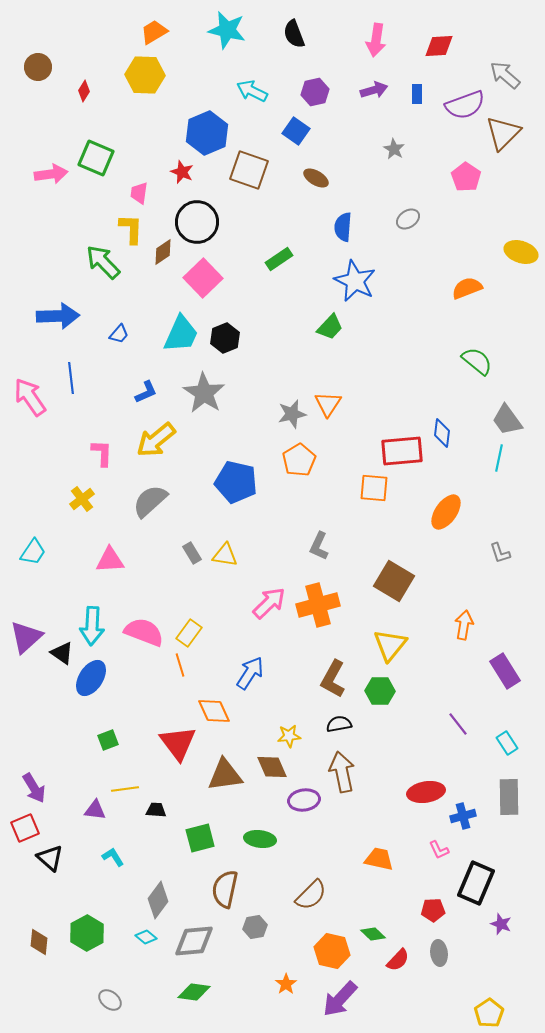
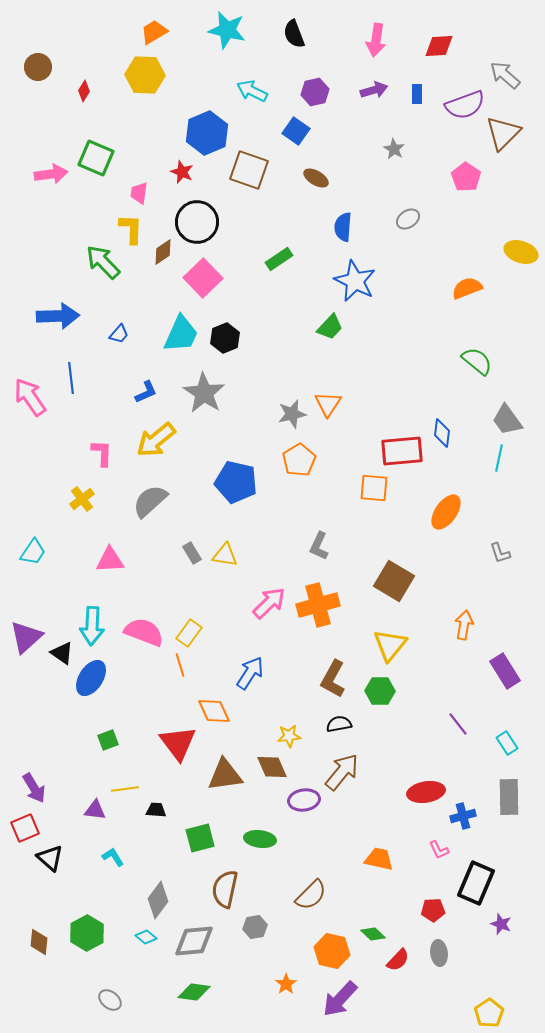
brown arrow at (342, 772): rotated 51 degrees clockwise
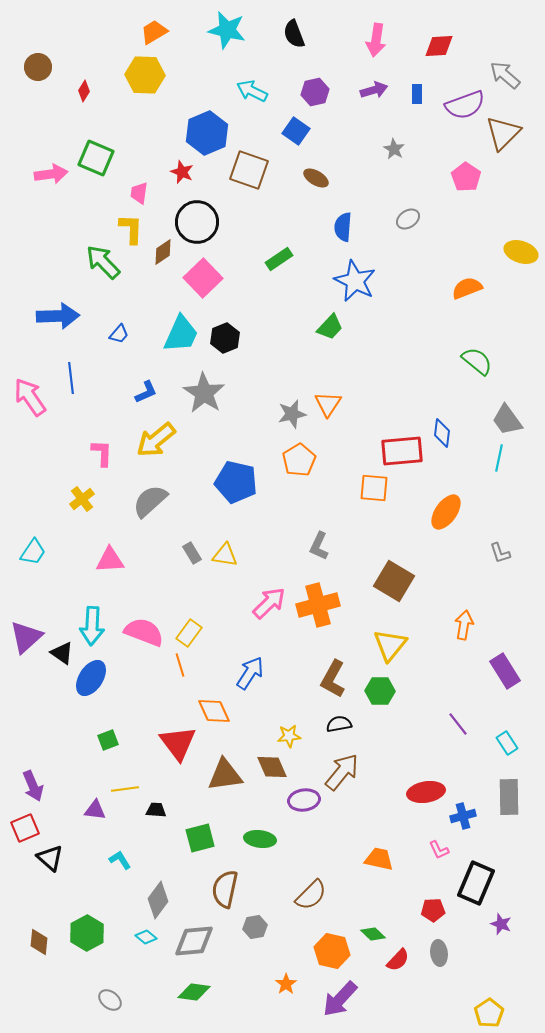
purple arrow at (34, 788): moved 1 px left, 2 px up; rotated 8 degrees clockwise
cyan L-shape at (113, 857): moved 7 px right, 3 px down
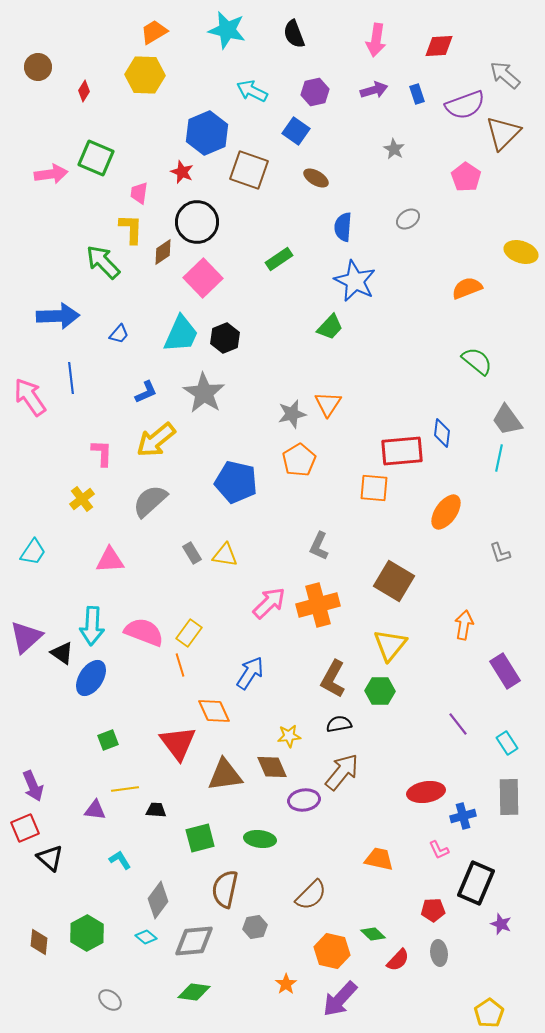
blue rectangle at (417, 94): rotated 18 degrees counterclockwise
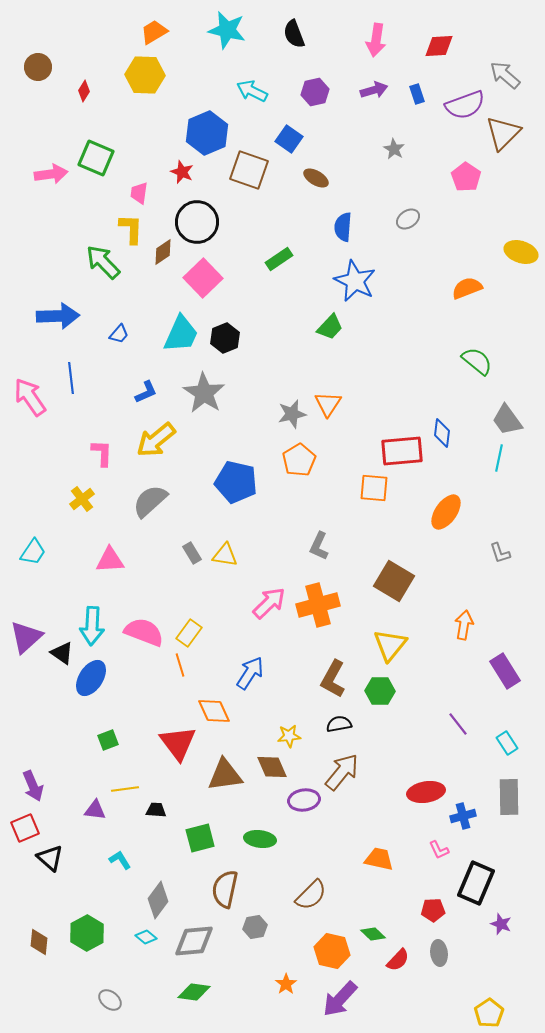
blue square at (296, 131): moved 7 px left, 8 px down
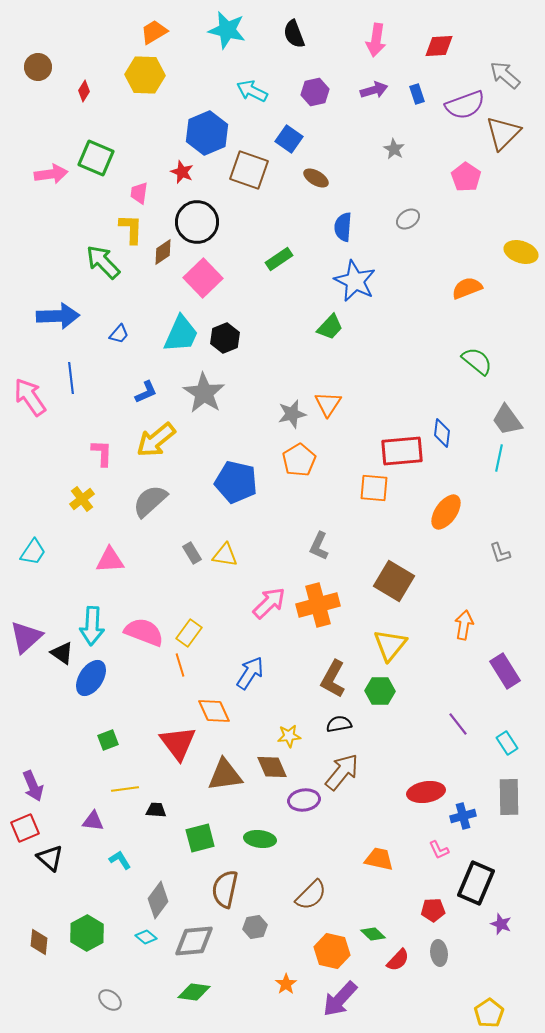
purple triangle at (95, 810): moved 2 px left, 11 px down
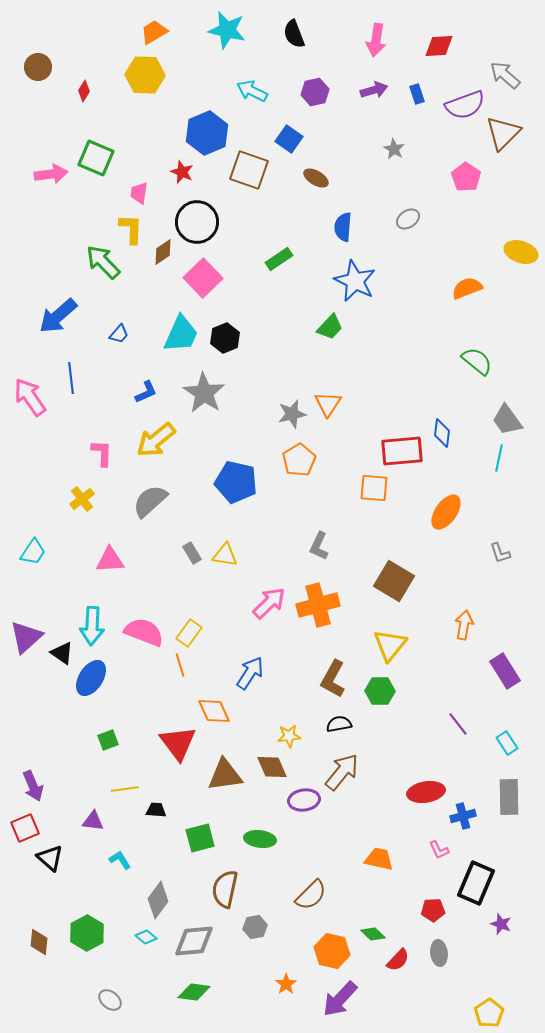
blue arrow at (58, 316): rotated 141 degrees clockwise
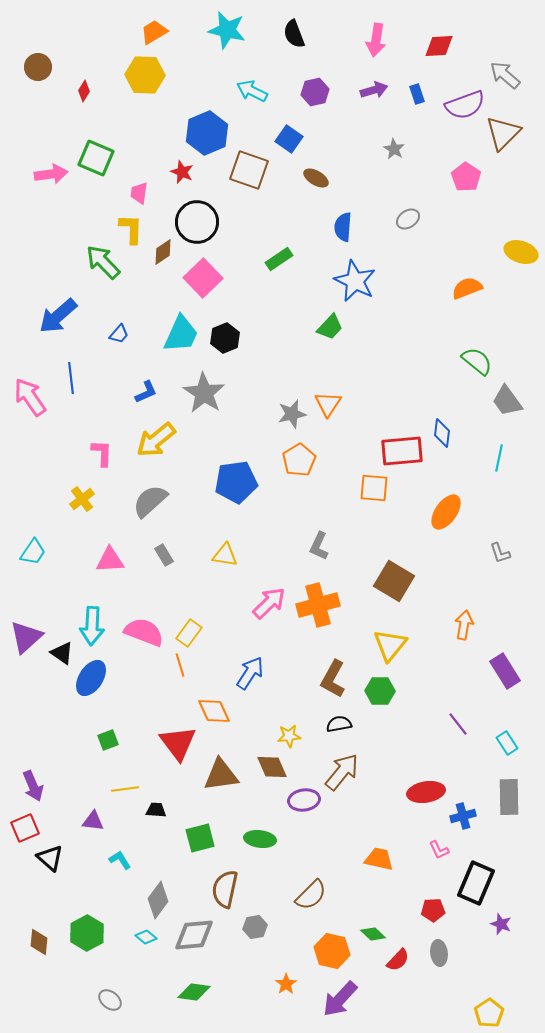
gray trapezoid at (507, 420): moved 19 px up
blue pentagon at (236, 482): rotated 21 degrees counterclockwise
gray rectangle at (192, 553): moved 28 px left, 2 px down
brown triangle at (225, 775): moved 4 px left
gray diamond at (194, 941): moved 6 px up
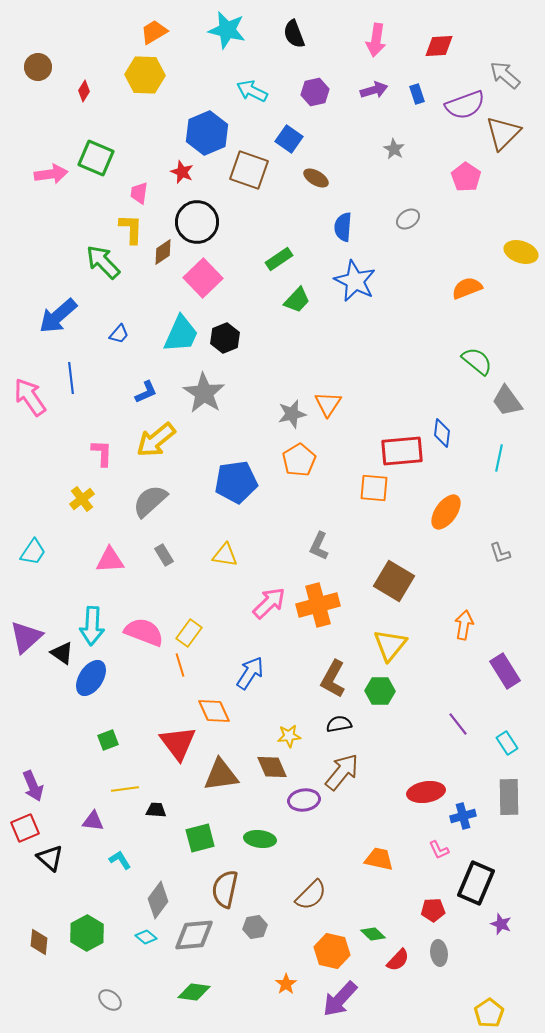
green trapezoid at (330, 327): moved 33 px left, 27 px up
